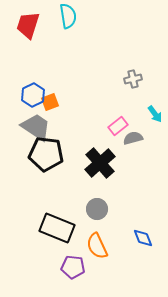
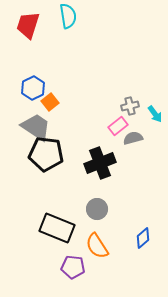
gray cross: moved 3 px left, 27 px down
blue hexagon: moved 7 px up
orange square: rotated 18 degrees counterclockwise
black cross: rotated 20 degrees clockwise
blue diamond: rotated 70 degrees clockwise
orange semicircle: rotated 8 degrees counterclockwise
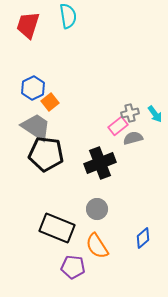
gray cross: moved 7 px down
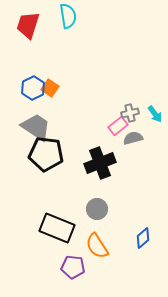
orange square: moved 14 px up; rotated 18 degrees counterclockwise
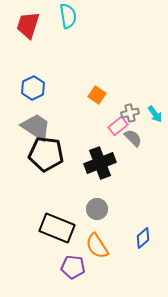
orange square: moved 47 px right, 7 px down
gray semicircle: rotated 60 degrees clockwise
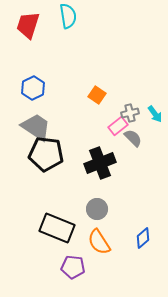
orange semicircle: moved 2 px right, 4 px up
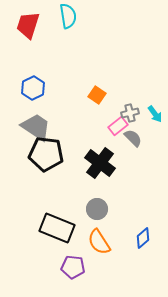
black cross: rotated 32 degrees counterclockwise
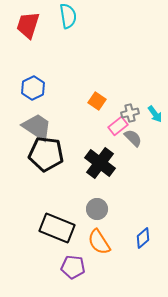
orange square: moved 6 px down
gray trapezoid: moved 1 px right
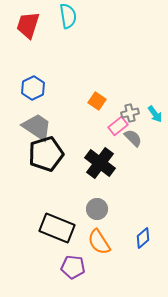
black pentagon: rotated 24 degrees counterclockwise
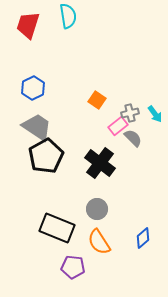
orange square: moved 1 px up
black pentagon: moved 2 px down; rotated 12 degrees counterclockwise
